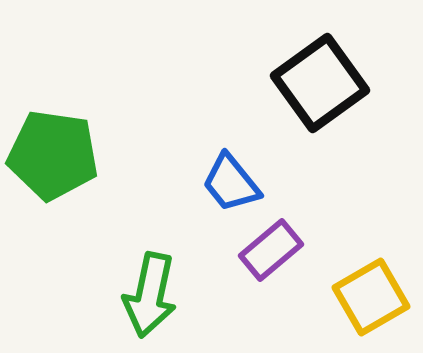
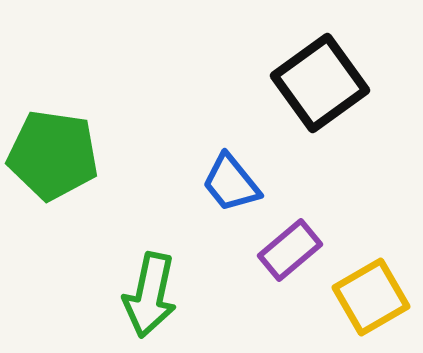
purple rectangle: moved 19 px right
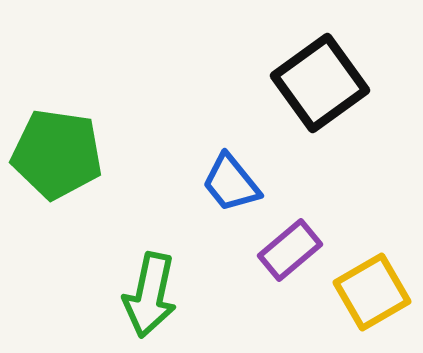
green pentagon: moved 4 px right, 1 px up
yellow square: moved 1 px right, 5 px up
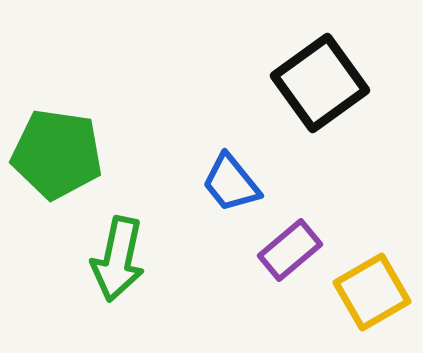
green arrow: moved 32 px left, 36 px up
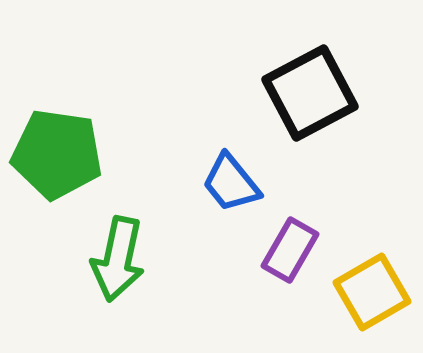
black square: moved 10 px left, 10 px down; rotated 8 degrees clockwise
purple rectangle: rotated 20 degrees counterclockwise
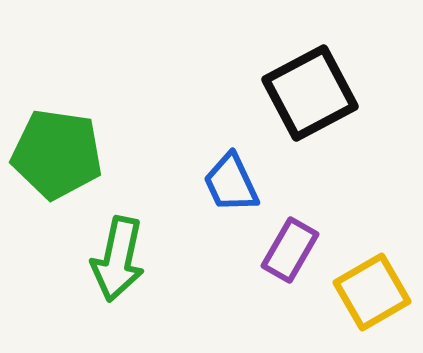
blue trapezoid: rotated 14 degrees clockwise
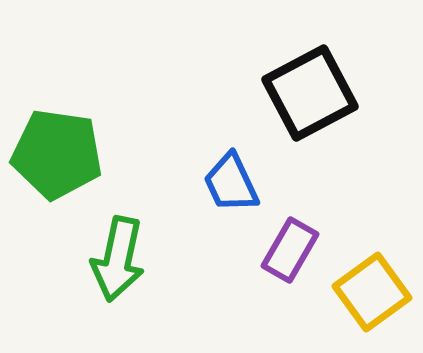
yellow square: rotated 6 degrees counterclockwise
